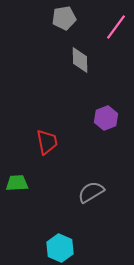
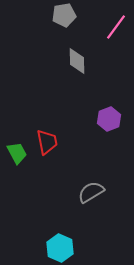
gray pentagon: moved 3 px up
gray diamond: moved 3 px left, 1 px down
purple hexagon: moved 3 px right, 1 px down
green trapezoid: moved 30 px up; rotated 65 degrees clockwise
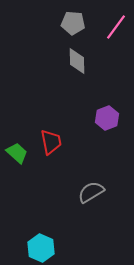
gray pentagon: moved 9 px right, 8 px down; rotated 15 degrees clockwise
purple hexagon: moved 2 px left, 1 px up
red trapezoid: moved 4 px right
green trapezoid: rotated 20 degrees counterclockwise
cyan hexagon: moved 19 px left
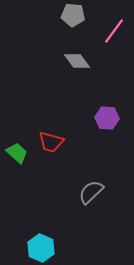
gray pentagon: moved 8 px up
pink line: moved 2 px left, 4 px down
gray diamond: rotated 36 degrees counterclockwise
purple hexagon: rotated 25 degrees clockwise
red trapezoid: rotated 116 degrees clockwise
gray semicircle: rotated 12 degrees counterclockwise
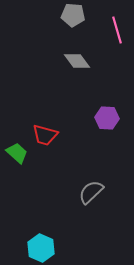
pink line: moved 3 px right, 1 px up; rotated 52 degrees counterclockwise
red trapezoid: moved 6 px left, 7 px up
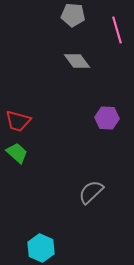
red trapezoid: moved 27 px left, 14 px up
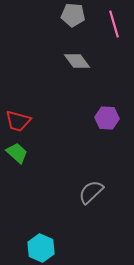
pink line: moved 3 px left, 6 px up
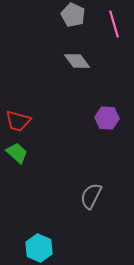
gray pentagon: rotated 20 degrees clockwise
gray semicircle: moved 4 px down; rotated 20 degrees counterclockwise
cyan hexagon: moved 2 px left
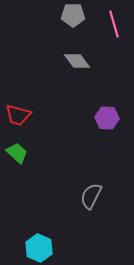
gray pentagon: rotated 25 degrees counterclockwise
red trapezoid: moved 6 px up
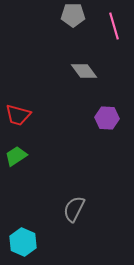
pink line: moved 2 px down
gray diamond: moved 7 px right, 10 px down
green trapezoid: moved 1 px left, 3 px down; rotated 75 degrees counterclockwise
gray semicircle: moved 17 px left, 13 px down
cyan hexagon: moved 16 px left, 6 px up
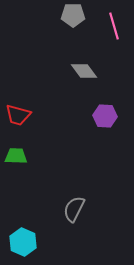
purple hexagon: moved 2 px left, 2 px up
green trapezoid: rotated 35 degrees clockwise
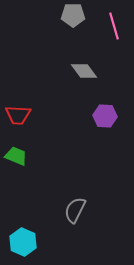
red trapezoid: rotated 12 degrees counterclockwise
green trapezoid: rotated 20 degrees clockwise
gray semicircle: moved 1 px right, 1 px down
